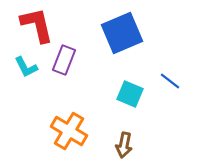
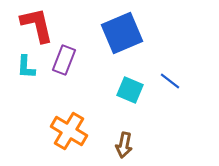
cyan L-shape: rotated 30 degrees clockwise
cyan square: moved 4 px up
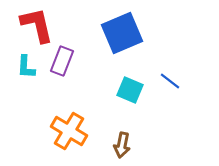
purple rectangle: moved 2 px left, 1 px down
brown arrow: moved 2 px left
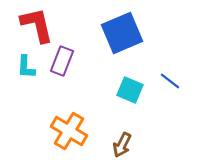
brown arrow: rotated 15 degrees clockwise
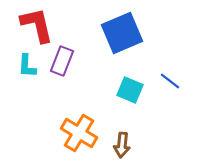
cyan L-shape: moved 1 px right, 1 px up
orange cross: moved 10 px right, 2 px down
brown arrow: rotated 20 degrees counterclockwise
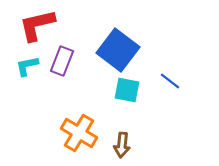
red L-shape: rotated 90 degrees counterclockwise
blue square: moved 4 px left, 17 px down; rotated 30 degrees counterclockwise
cyan L-shape: rotated 75 degrees clockwise
cyan square: moved 3 px left; rotated 12 degrees counterclockwise
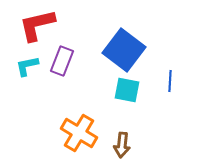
blue square: moved 6 px right
blue line: rotated 55 degrees clockwise
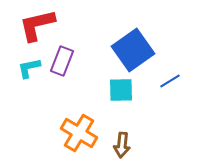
blue square: moved 9 px right; rotated 18 degrees clockwise
cyan L-shape: moved 2 px right, 2 px down
blue line: rotated 55 degrees clockwise
cyan square: moved 6 px left; rotated 12 degrees counterclockwise
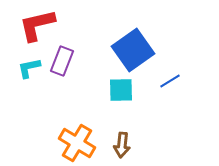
orange cross: moved 2 px left, 10 px down
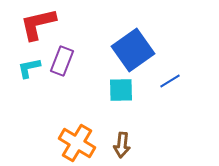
red L-shape: moved 1 px right, 1 px up
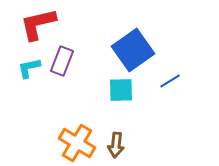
brown arrow: moved 6 px left
